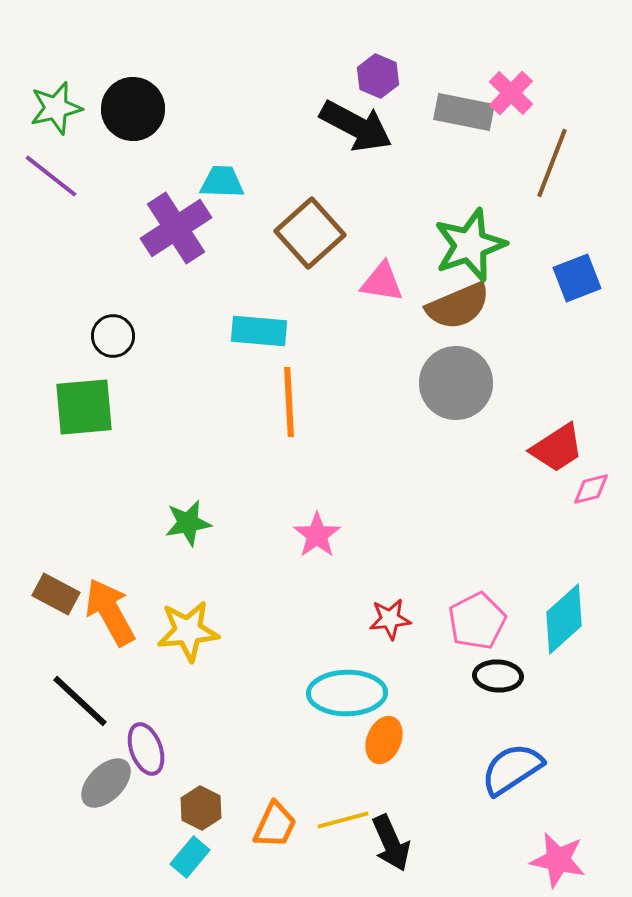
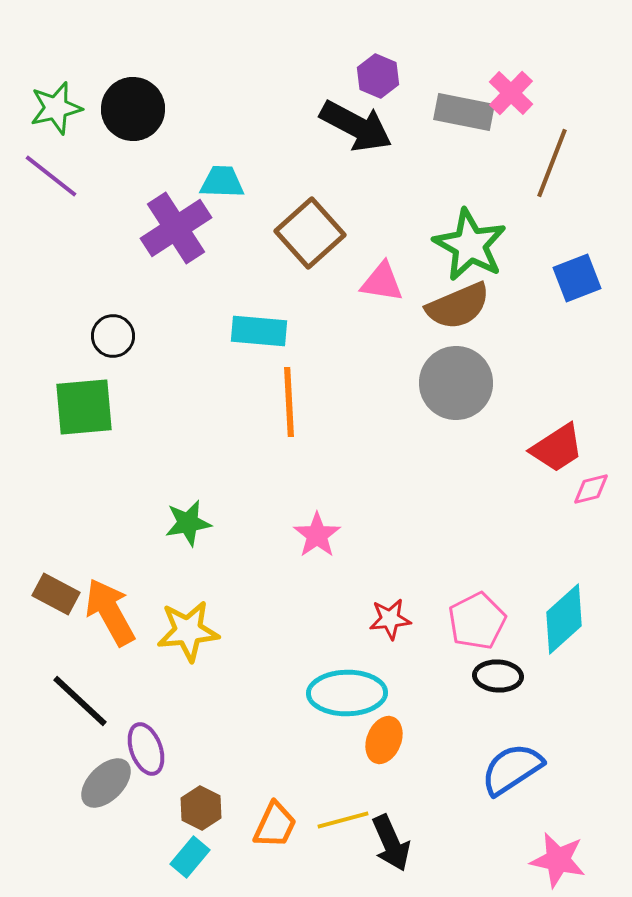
green star at (470, 245): rotated 24 degrees counterclockwise
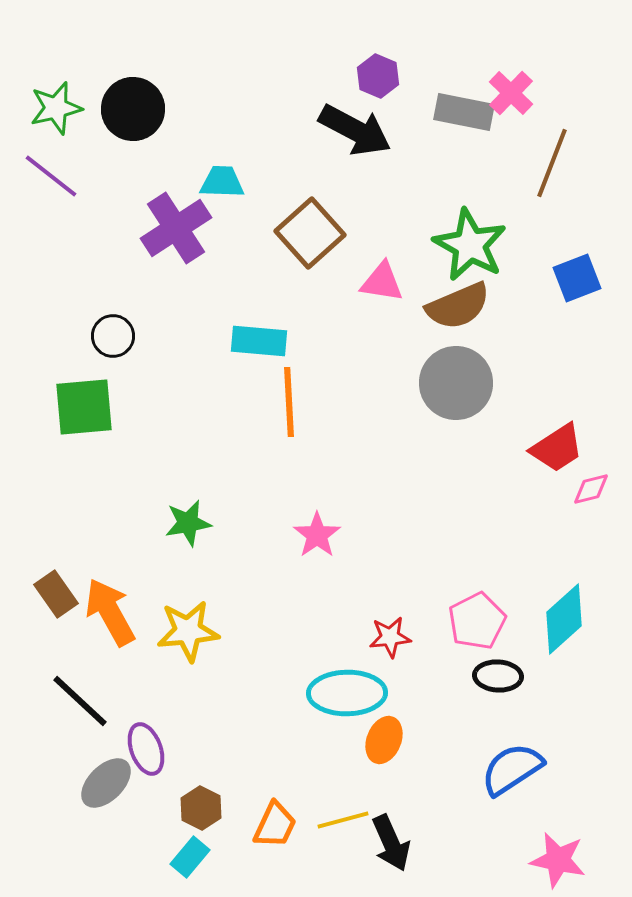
black arrow at (356, 126): moved 1 px left, 4 px down
cyan rectangle at (259, 331): moved 10 px down
brown rectangle at (56, 594): rotated 27 degrees clockwise
red star at (390, 619): moved 18 px down
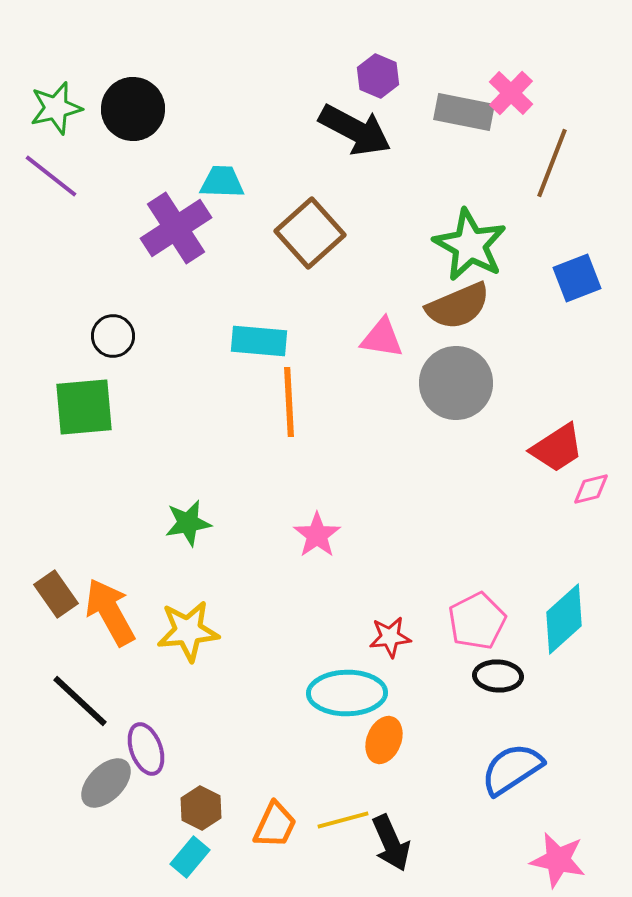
pink triangle at (382, 282): moved 56 px down
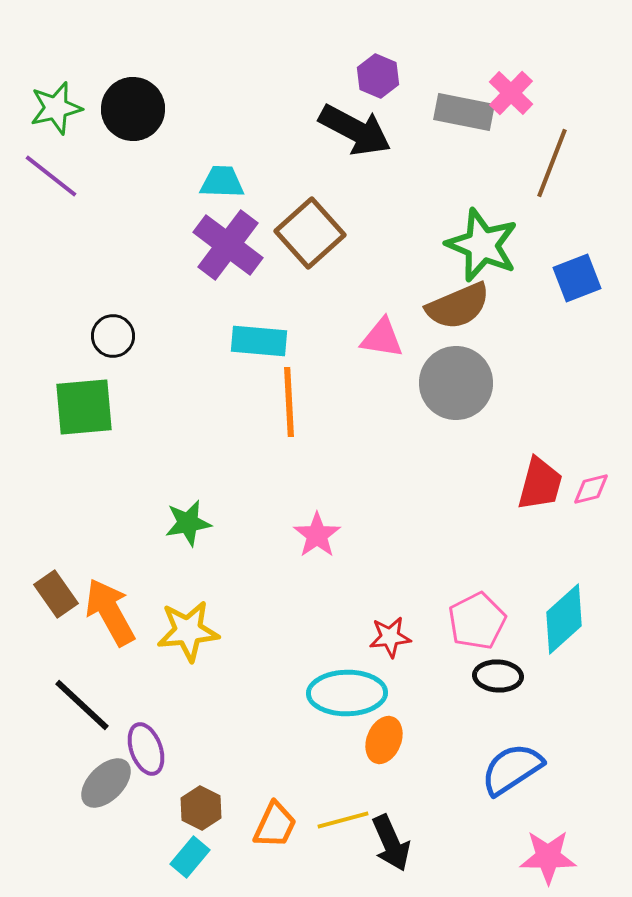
purple cross at (176, 228): moved 52 px right, 17 px down; rotated 20 degrees counterclockwise
green star at (470, 245): moved 12 px right; rotated 6 degrees counterclockwise
red trapezoid at (557, 448): moved 17 px left, 36 px down; rotated 42 degrees counterclockwise
black line at (80, 701): moved 2 px right, 4 px down
pink star at (558, 860): moved 10 px left, 3 px up; rotated 12 degrees counterclockwise
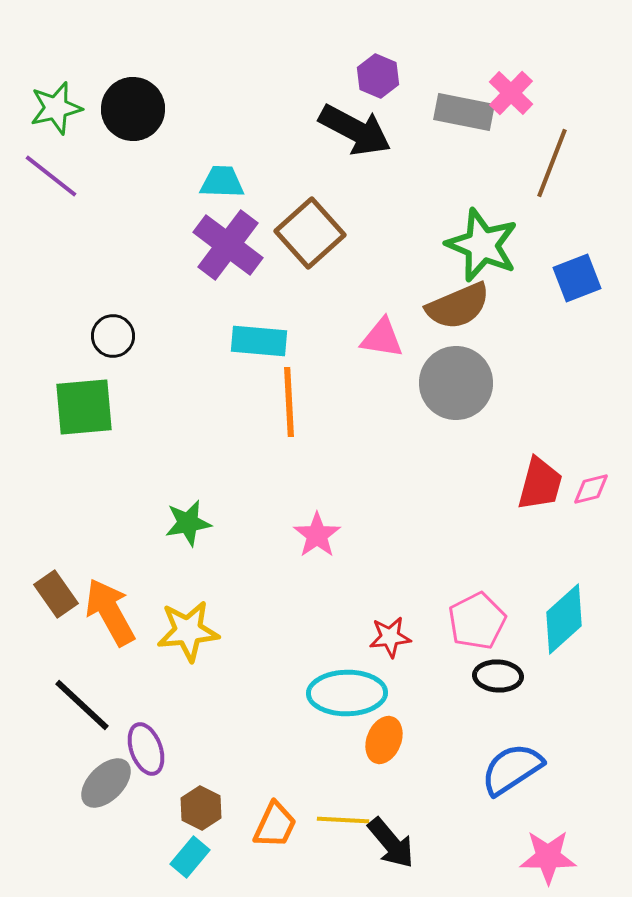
yellow line at (343, 820): rotated 18 degrees clockwise
black arrow at (391, 843): rotated 16 degrees counterclockwise
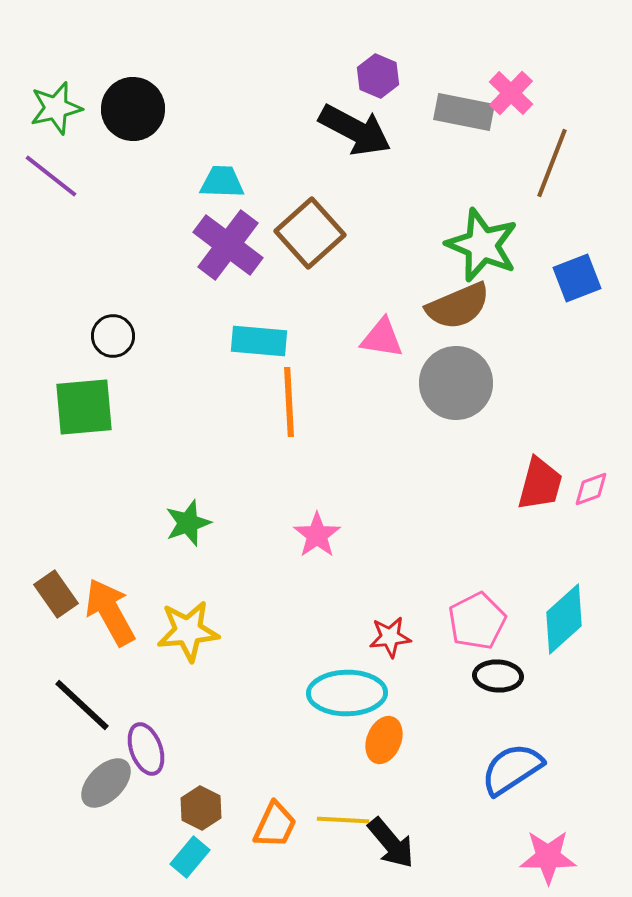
pink diamond at (591, 489): rotated 6 degrees counterclockwise
green star at (188, 523): rotated 9 degrees counterclockwise
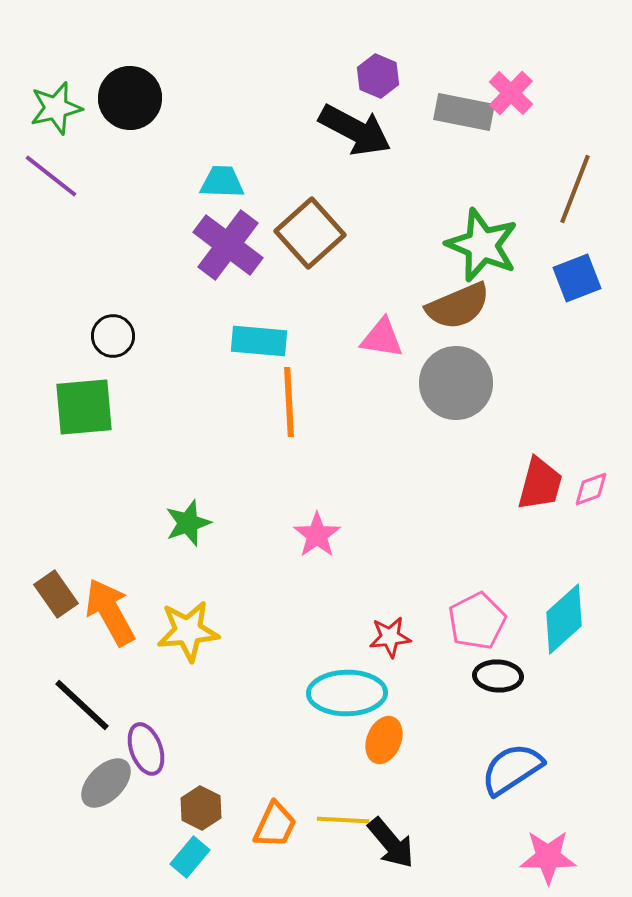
black circle at (133, 109): moved 3 px left, 11 px up
brown line at (552, 163): moved 23 px right, 26 px down
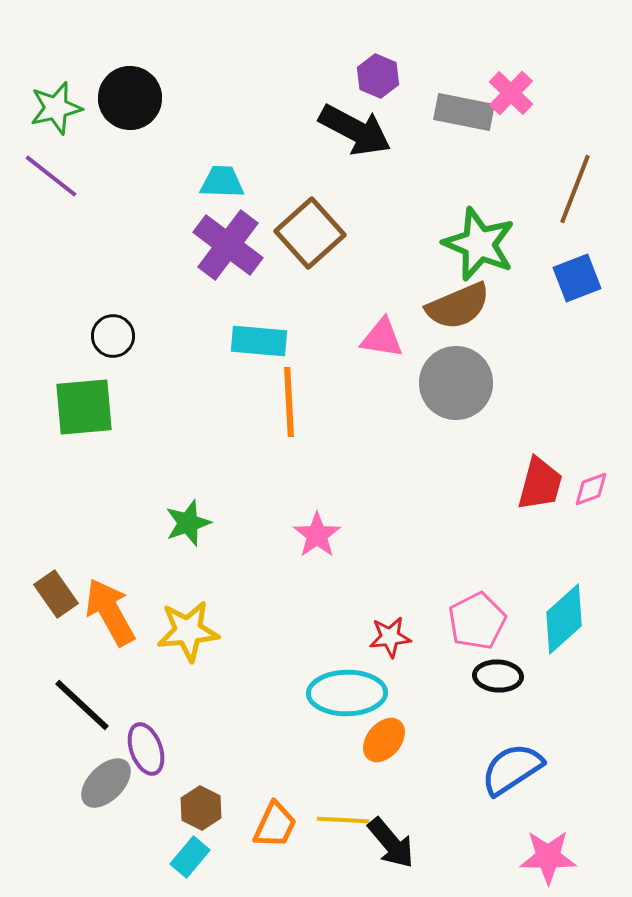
green star at (482, 245): moved 3 px left, 1 px up
orange ellipse at (384, 740): rotated 18 degrees clockwise
